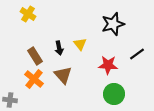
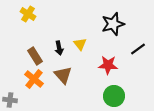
black line: moved 1 px right, 5 px up
green circle: moved 2 px down
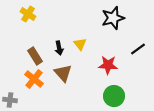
black star: moved 6 px up
brown triangle: moved 2 px up
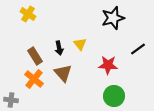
gray cross: moved 1 px right
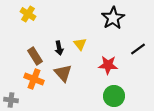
black star: rotated 15 degrees counterclockwise
orange cross: rotated 18 degrees counterclockwise
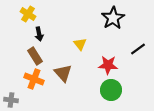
black arrow: moved 20 px left, 14 px up
green circle: moved 3 px left, 6 px up
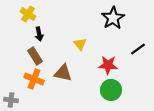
brown triangle: rotated 36 degrees counterclockwise
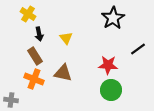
yellow triangle: moved 14 px left, 6 px up
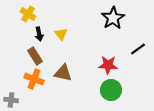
yellow triangle: moved 5 px left, 4 px up
